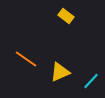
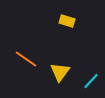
yellow rectangle: moved 1 px right, 5 px down; rotated 21 degrees counterclockwise
yellow triangle: rotated 30 degrees counterclockwise
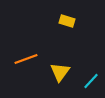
orange line: rotated 55 degrees counterclockwise
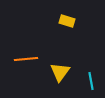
orange line: rotated 15 degrees clockwise
cyan line: rotated 54 degrees counterclockwise
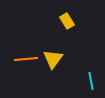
yellow rectangle: rotated 42 degrees clockwise
yellow triangle: moved 7 px left, 13 px up
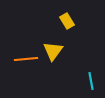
yellow triangle: moved 8 px up
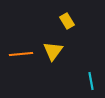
orange line: moved 5 px left, 5 px up
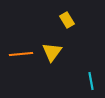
yellow rectangle: moved 1 px up
yellow triangle: moved 1 px left, 1 px down
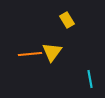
orange line: moved 9 px right
cyan line: moved 1 px left, 2 px up
